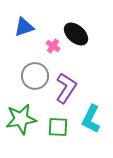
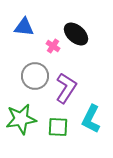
blue triangle: rotated 25 degrees clockwise
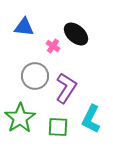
green star: moved 1 px left, 1 px up; rotated 24 degrees counterclockwise
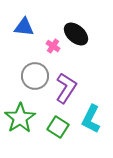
green square: rotated 30 degrees clockwise
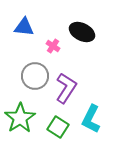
black ellipse: moved 6 px right, 2 px up; rotated 15 degrees counterclockwise
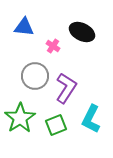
green square: moved 2 px left, 2 px up; rotated 35 degrees clockwise
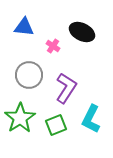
gray circle: moved 6 px left, 1 px up
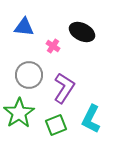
purple L-shape: moved 2 px left
green star: moved 1 px left, 5 px up
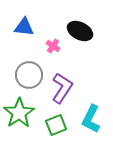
black ellipse: moved 2 px left, 1 px up
purple L-shape: moved 2 px left
